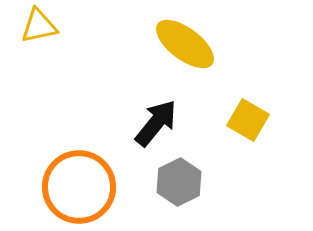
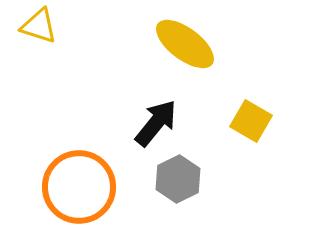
yellow triangle: rotated 30 degrees clockwise
yellow square: moved 3 px right, 1 px down
gray hexagon: moved 1 px left, 3 px up
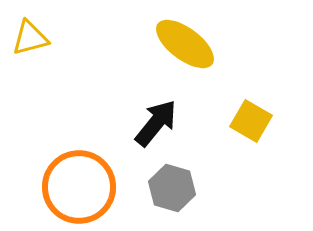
yellow triangle: moved 9 px left, 12 px down; rotated 33 degrees counterclockwise
gray hexagon: moved 6 px left, 9 px down; rotated 18 degrees counterclockwise
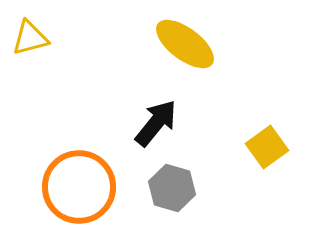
yellow square: moved 16 px right, 26 px down; rotated 24 degrees clockwise
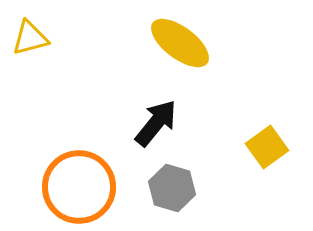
yellow ellipse: moved 5 px left, 1 px up
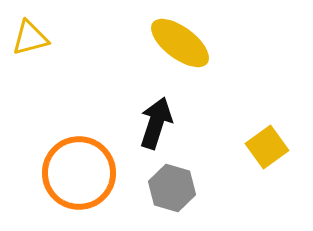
black arrow: rotated 21 degrees counterclockwise
orange circle: moved 14 px up
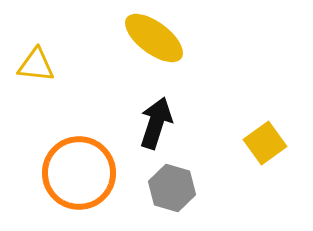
yellow triangle: moved 6 px right, 27 px down; rotated 21 degrees clockwise
yellow ellipse: moved 26 px left, 5 px up
yellow square: moved 2 px left, 4 px up
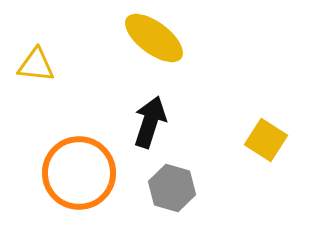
black arrow: moved 6 px left, 1 px up
yellow square: moved 1 px right, 3 px up; rotated 21 degrees counterclockwise
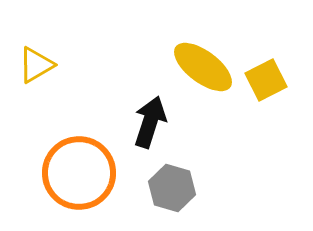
yellow ellipse: moved 49 px right, 29 px down
yellow triangle: rotated 36 degrees counterclockwise
yellow square: moved 60 px up; rotated 30 degrees clockwise
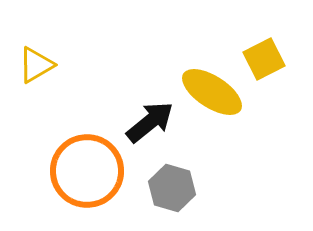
yellow ellipse: moved 9 px right, 25 px down; rotated 4 degrees counterclockwise
yellow square: moved 2 px left, 21 px up
black arrow: rotated 33 degrees clockwise
orange circle: moved 8 px right, 2 px up
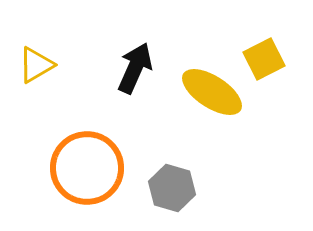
black arrow: moved 15 px left, 54 px up; rotated 27 degrees counterclockwise
orange circle: moved 3 px up
